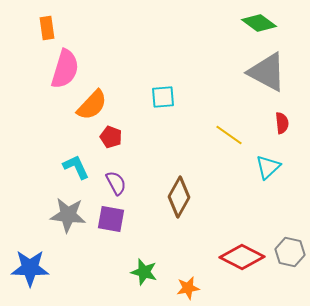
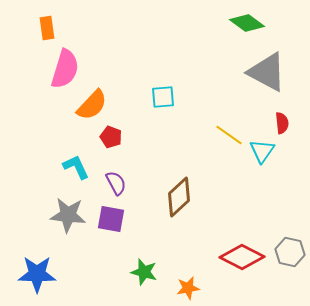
green diamond: moved 12 px left
cyan triangle: moved 6 px left, 16 px up; rotated 12 degrees counterclockwise
brown diamond: rotated 18 degrees clockwise
blue star: moved 7 px right, 6 px down
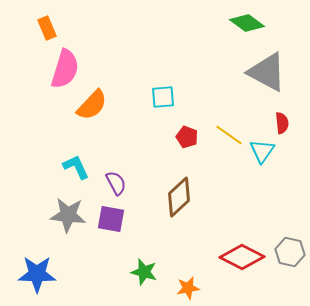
orange rectangle: rotated 15 degrees counterclockwise
red pentagon: moved 76 px right
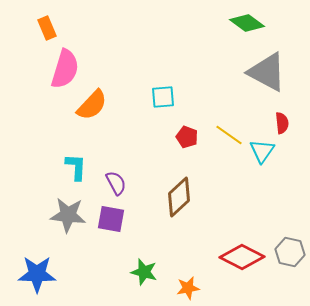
cyan L-shape: rotated 28 degrees clockwise
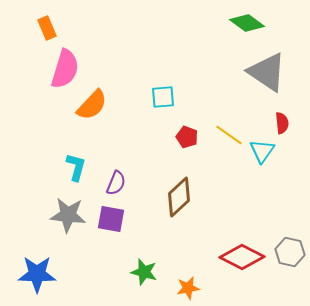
gray triangle: rotated 6 degrees clockwise
cyan L-shape: rotated 12 degrees clockwise
purple semicircle: rotated 50 degrees clockwise
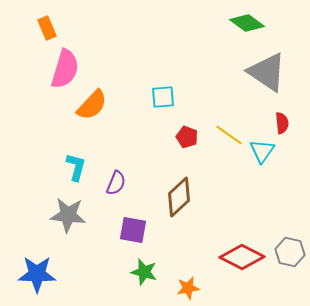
purple square: moved 22 px right, 11 px down
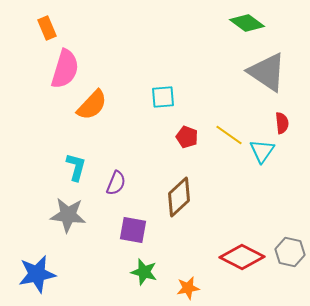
blue star: rotated 12 degrees counterclockwise
